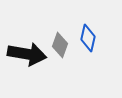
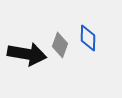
blue diamond: rotated 12 degrees counterclockwise
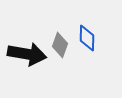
blue diamond: moved 1 px left
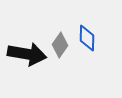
gray diamond: rotated 15 degrees clockwise
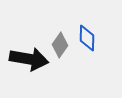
black arrow: moved 2 px right, 5 px down
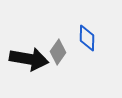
gray diamond: moved 2 px left, 7 px down
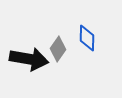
gray diamond: moved 3 px up
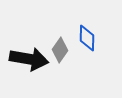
gray diamond: moved 2 px right, 1 px down
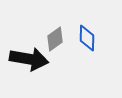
gray diamond: moved 5 px left, 11 px up; rotated 20 degrees clockwise
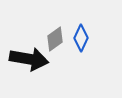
blue diamond: moved 6 px left; rotated 24 degrees clockwise
